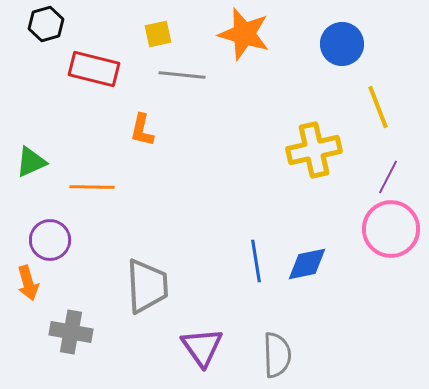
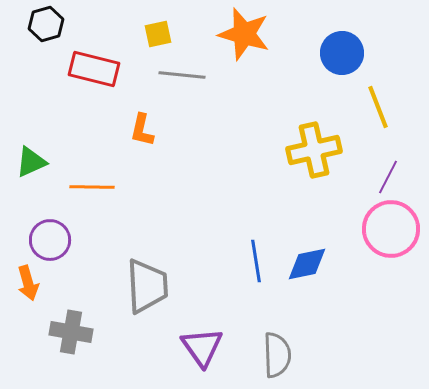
blue circle: moved 9 px down
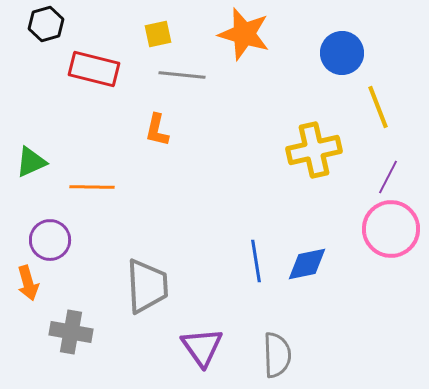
orange L-shape: moved 15 px right
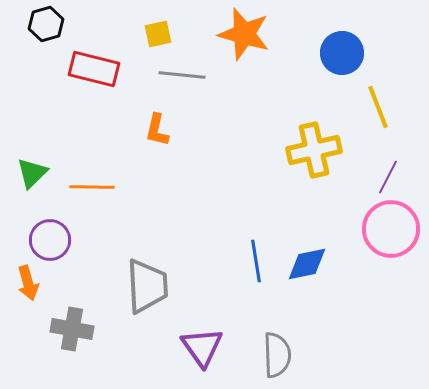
green triangle: moved 1 px right, 11 px down; rotated 20 degrees counterclockwise
gray cross: moved 1 px right, 3 px up
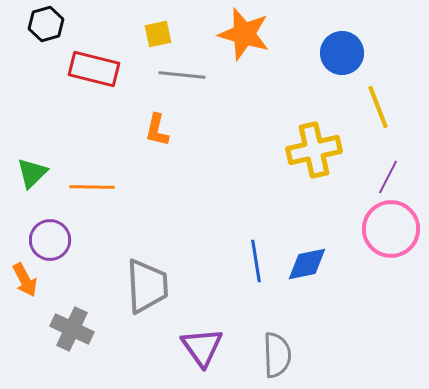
orange arrow: moved 3 px left, 3 px up; rotated 12 degrees counterclockwise
gray cross: rotated 15 degrees clockwise
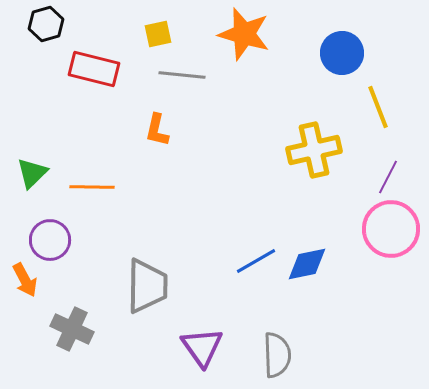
blue line: rotated 69 degrees clockwise
gray trapezoid: rotated 4 degrees clockwise
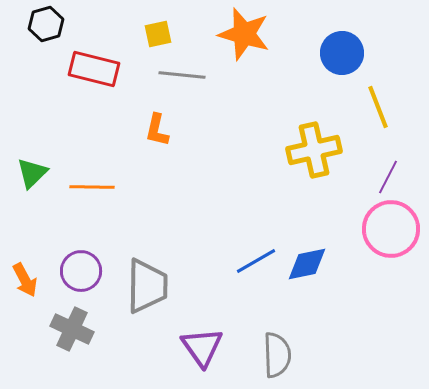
purple circle: moved 31 px right, 31 px down
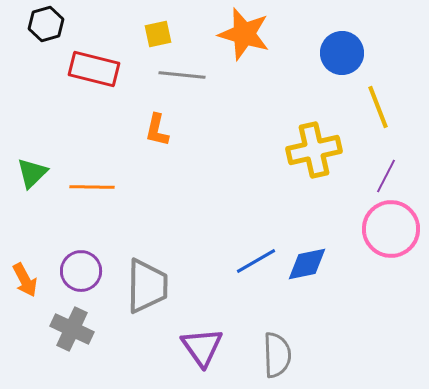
purple line: moved 2 px left, 1 px up
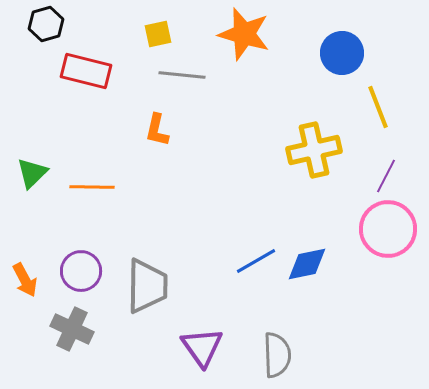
red rectangle: moved 8 px left, 2 px down
pink circle: moved 3 px left
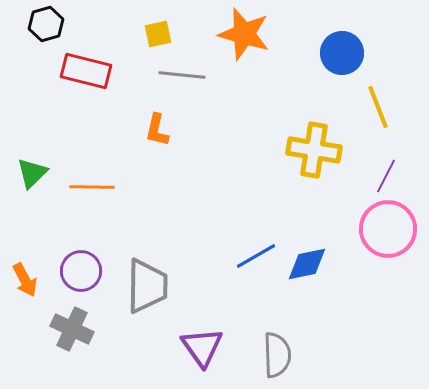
yellow cross: rotated 22 degrees clockwise
blue line: moved 5 px up
